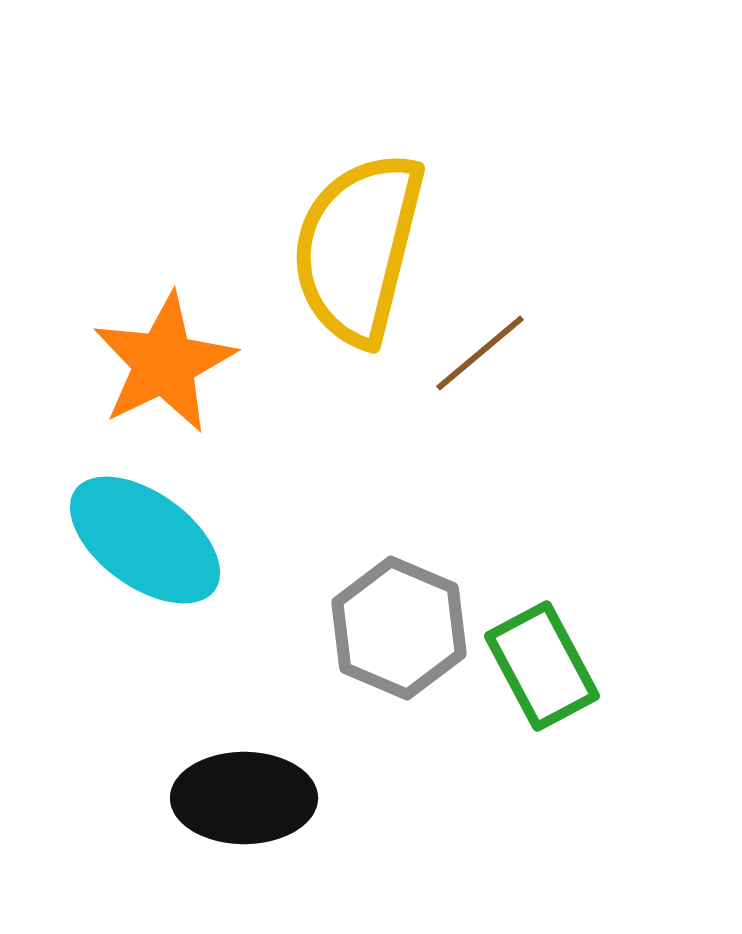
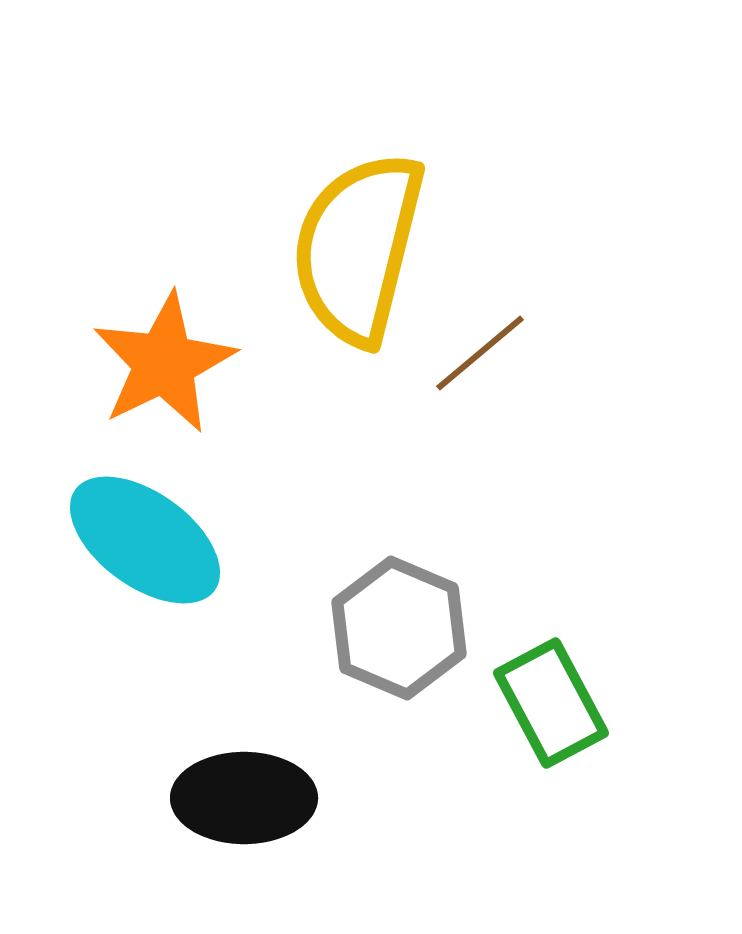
green rectangle: moved 9 px right, 37 px down
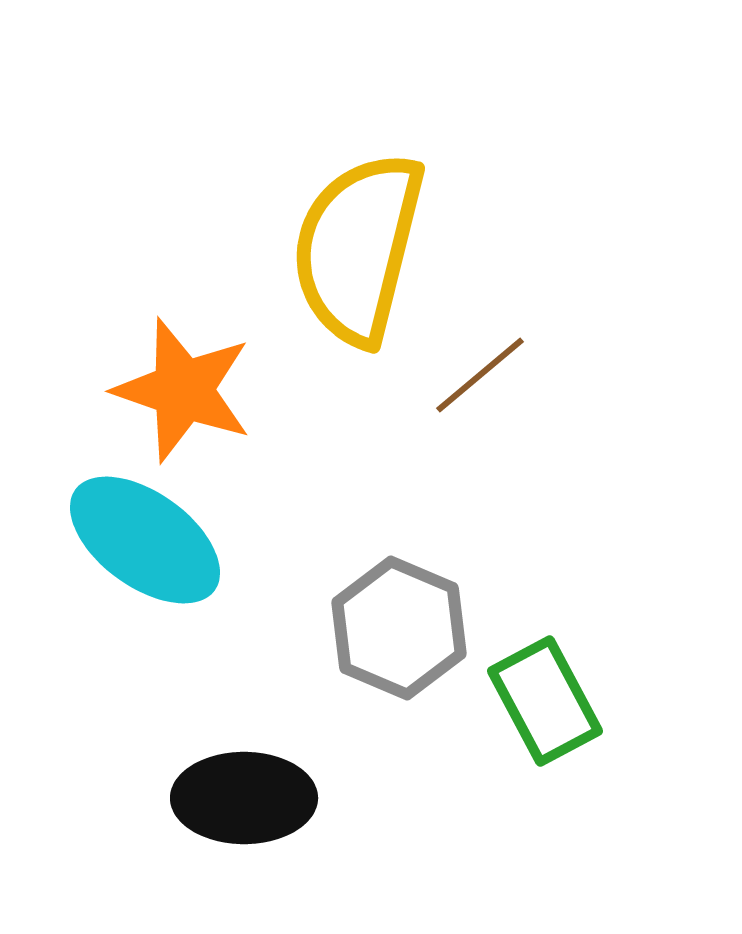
brown line: moved 22 px down
orange star: moved 19 px right, 27 px down; rotated 27 degrees counterclockwise
green rectangle: moved 6 px left, 2 px up
